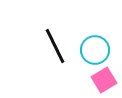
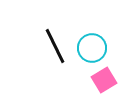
cyan circle: moved 3 px left, 2 px up
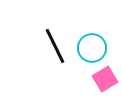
pink square: moved 1 px right, 1 px up
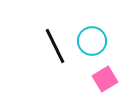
cyan circle: moved 7 px up
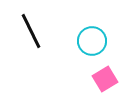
black line: moved 24 px left, 15 px up
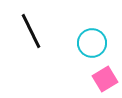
cyan circle: moved 2 px down
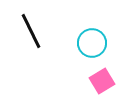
pink square: moved 3 px left, 2 px down
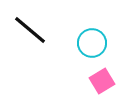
black line: moved 1 px left, 1 px up; rotated 24 degrees counterclockwise
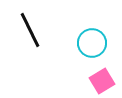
black line: rotated 24 degrees clockwise
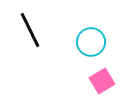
cyan circle: moved 1 px left, 1 px up
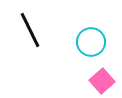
pink square: rotated 10 degrees counterclockwise
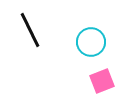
pink square: rotated 20 degrees clockwise
